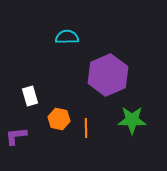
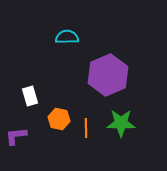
green star: moved 11 px left, 3 px down
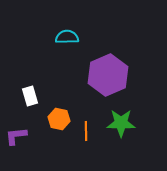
orange line: moved 3 px down
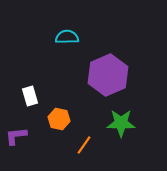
orange line: moved 2 px left, 14 px down; rotated 36 degrees clockwise
